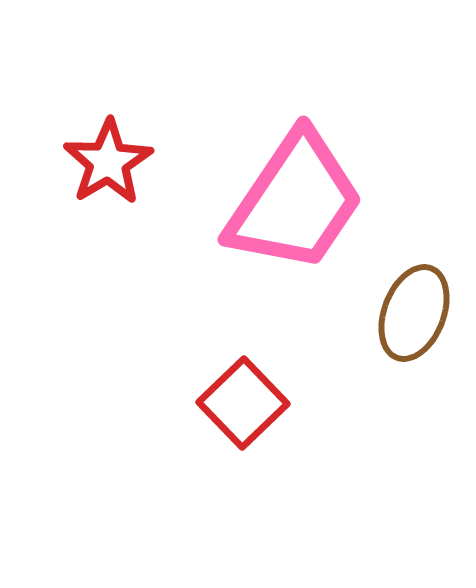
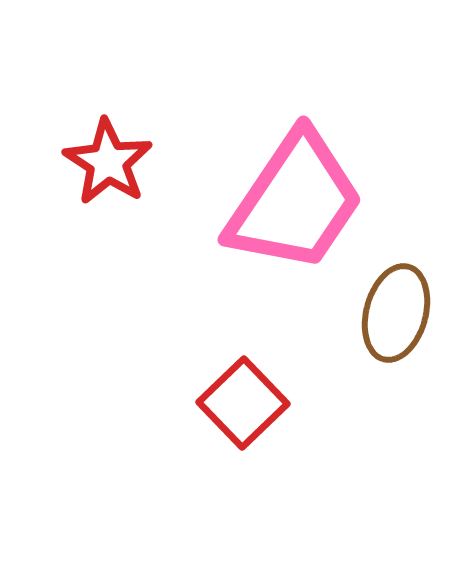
red star: rotated 8 degrees counterclockwise
brown ellipse: moved 18 px left; rotated 6 degrees counterclockwise
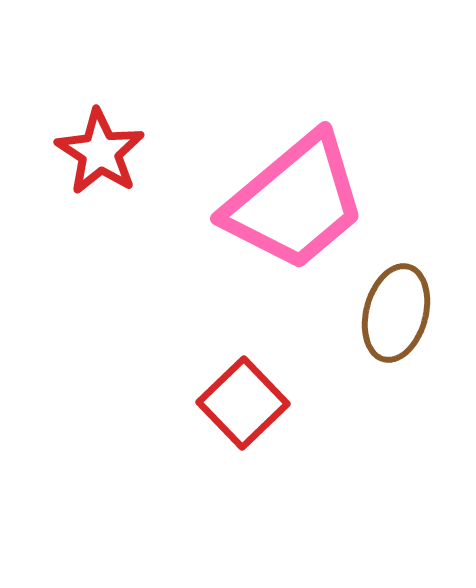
red star: moved 8 px left, 10 px up
pink trapezoid: rotated 16 degrees clockwise
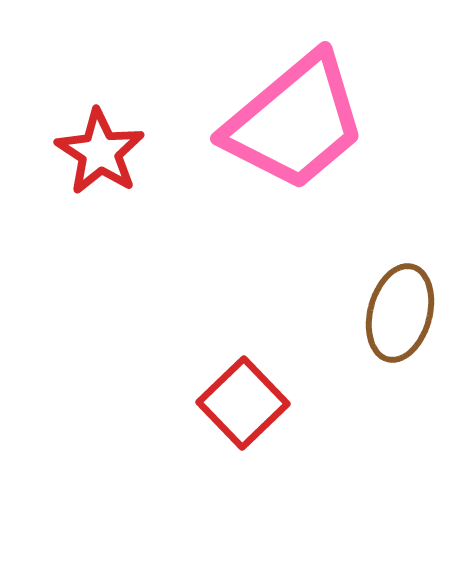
pink trapezoid: moved 80 px up
brown ellipse: moved 4 px right
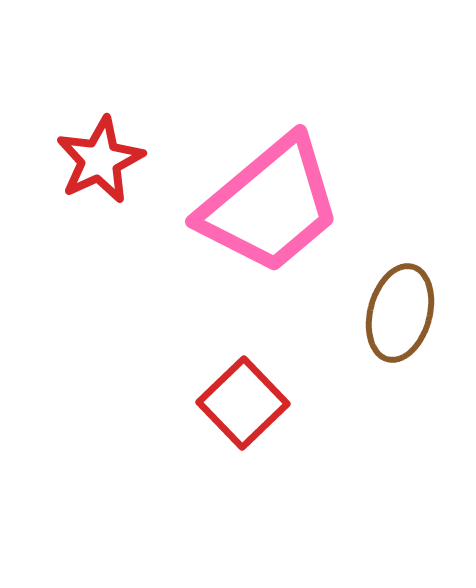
pink trapezoid: moved 25 px left, 83 px down
red star: moved 8 px down; rotated 14 degrees clockwise
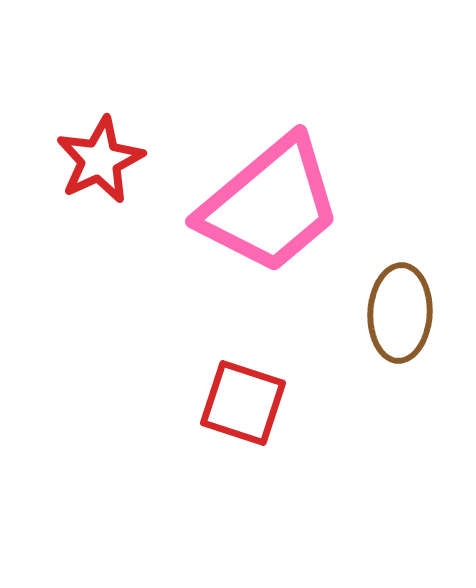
brown ellipse: rotated 12 degrees counterclockwise
red square: rotated 28 degrees counterclockwise
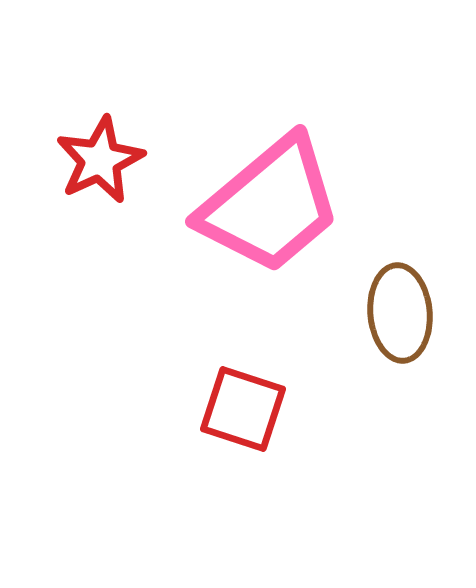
brown ellipse: rotated 8 degrees counterclockwise
red square: moved 6 px down
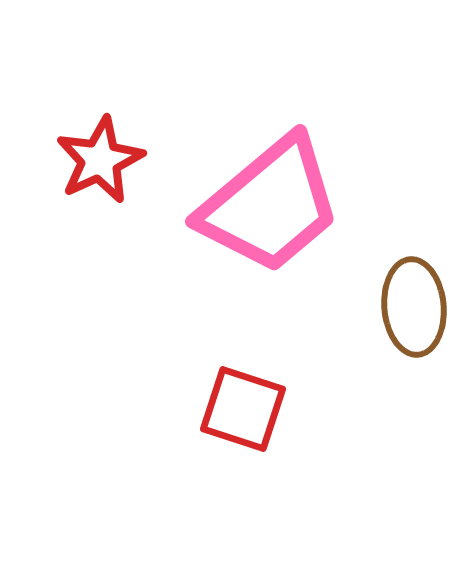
brown ellipse: moved 14 px right, 6 px up
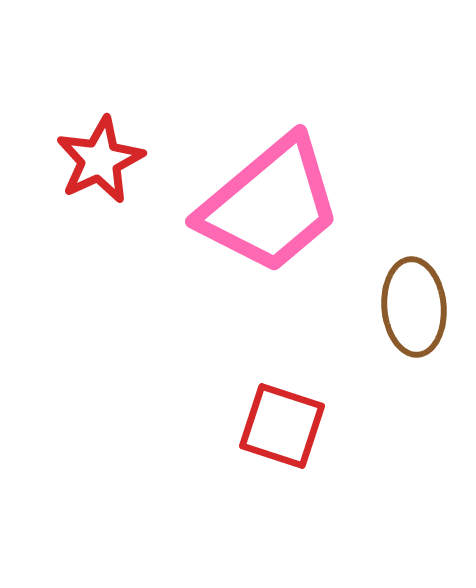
red square: moved 39 px right, 17 px down
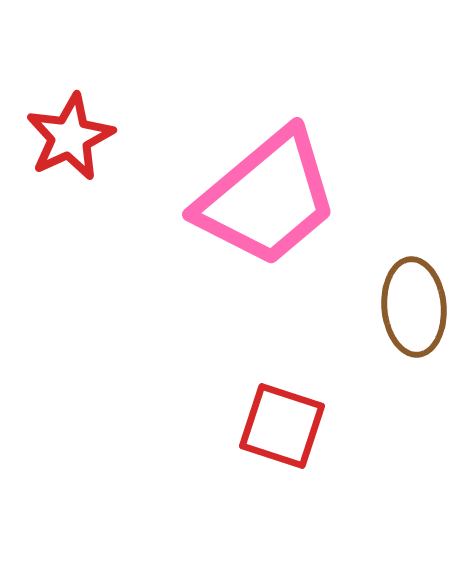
red star: moved 30 px left, 23 px up
pink trapezoid: moved 3 px left, 7 px up
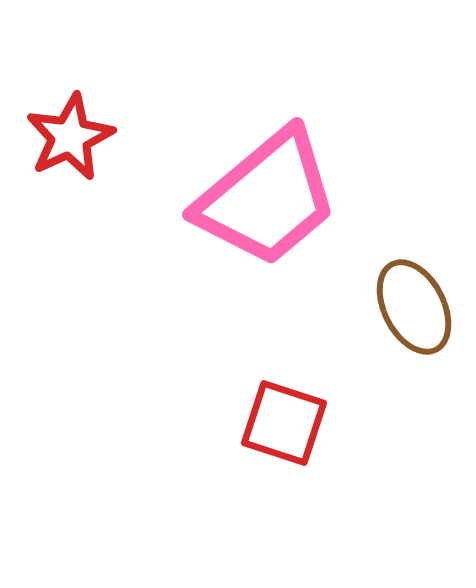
brown ellipse: rotated 22 degrees counterclockwise
red square: moved 2 px right, 3 px up
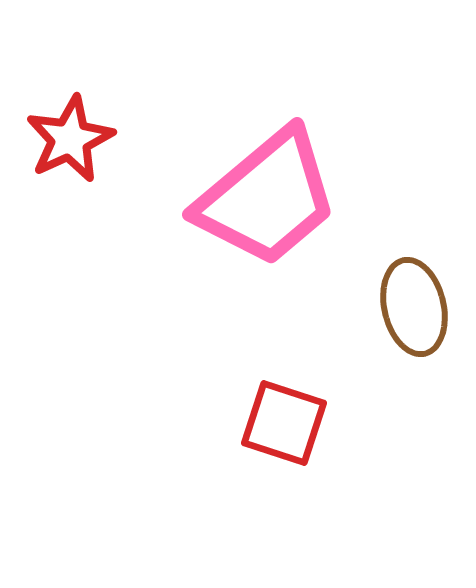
red star: moved 2 px down
brown ellipse: rotated 14 degrees clockwise
